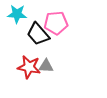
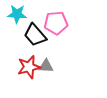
black trapezoid: moved 3 px left, 1 px down
red star: rotated 25 degrees counterclockwise
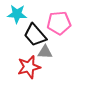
pink pentagon: moved 3 px right
gray triangle: moved 1 px left, 14 px up
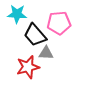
gray triangle: moved 1 px right, 1 px down
red star: moved 1 px left
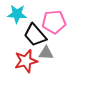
pink pentagon: moved 5 px left, 1 px up
red star: moved 2 px left, 6 px up
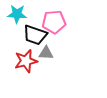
black trapezoid: rotated 30 degrees counterclockwise
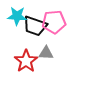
cyan star: moved 2 px down
black trapezoid: moved 9 px up
red star: rotated 20 degrees counterclockwise
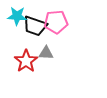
pink pentagon: moved 2 px right
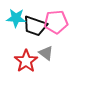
cyan star: moved 1 px left, 2 px down
gray triangle: rotated 35 degrees clockwise
